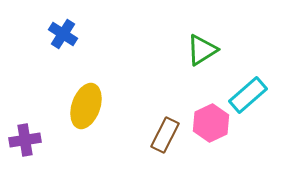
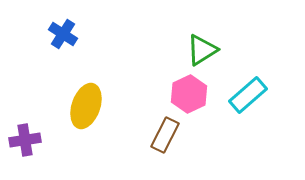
pink hexagon: moved 22 px left, 29 px up
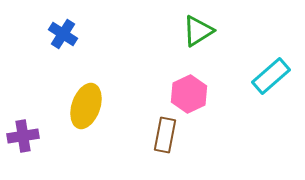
green triangle: moved 4 px left, 19 px up
cyan rectangle: moved 23 px right, 19 px up
brown rectangle: rotated 16 degrees counterclockwise
purple cross: moved 2 px left, 4 px up
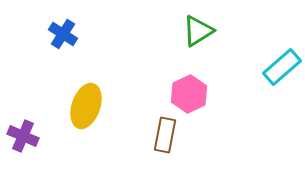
cyan rectangle: moved 11 px right, 9 px up
purple cross: rotated 32 degrees clockwise
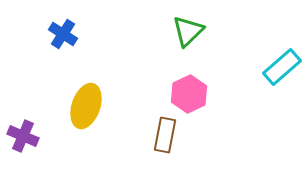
green triangle: moved 10 px left; rotated 12 degrees counterclockwise
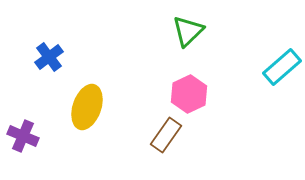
blue cross: moved 14 px left, 23 px down; rotated 20 degrees clockwise
yellow ellipse: moved 1 px right, 1 px down
brown rectangle: moved 1 px right; rotated 24 degrees clockwise
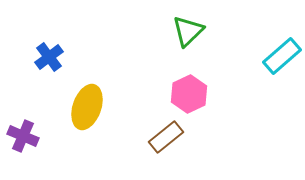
cyan rectangle: moved 11 px up
brown rectangle: moved 2 px down; rotated 16 degrees clockwise
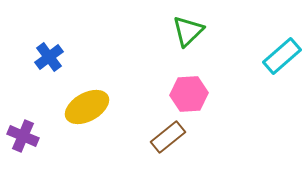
pink hexagon: rotated 21 degrees clockwise
yellow ellipse: rotated 42 degrees clockwise
brown rectangle: moved 2 px right
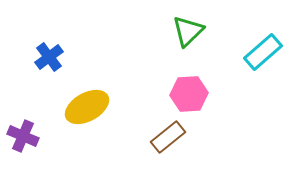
cyan rectangle: moved 19 px left, 4 px up
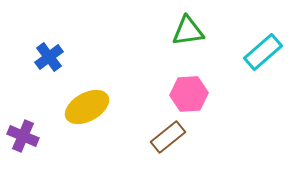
green triangle: rotated 36 degrees clockwise
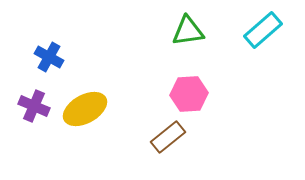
cyan rectangle: moved 22 px up
blue cross: rotated 24 degrees counterclockwise
yellow ellipse: moved 2 px left, 2 px down
purple cross: moved 11 px right, 30 px up
